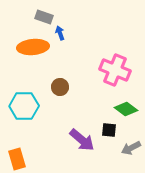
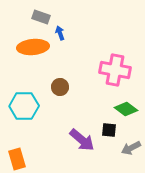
gray rectangle: moved 3 px left
pink cross: rotated 12 degrees counterclockwise
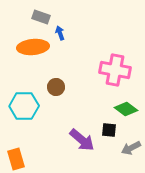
brown circle: moved 4 px left
orange rectangle: moved 1 px left
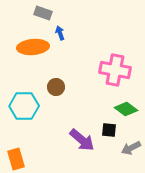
gray rectangle: moved 2 px right, 4 px up
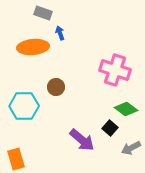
pink cross: rotated 8 degrees clockwise
black square: moved 1 px right, 2 px up; rotated 35 degrees clockwise
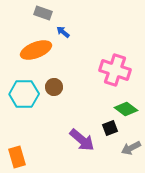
blue arrow: moved 3 px right, 1 px up; rotated 32 degrees counterclockwise
orange ellipse: moved 3 px right, 3 px down; rotated 16 degrees counterclockwise
brown circle: moved 2 px left
cyan hexagon: moved 12 px up
black square: rotated 28 degrees clockwise
orange rectangle: moved 1 px right, 2 px up
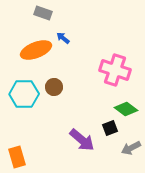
blue arrow: moved 6 px down
